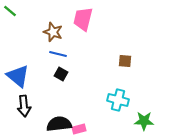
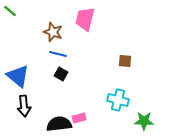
pink trapezoid: moved 2 px right
pink rectangle: moved 11 px up
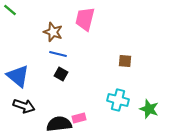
green line: moved 1 px up
black arrow: rotated 65 degrees counterclockwise
green star: moved 5 px right, 12 px up; rotated 18 degrees clockwise
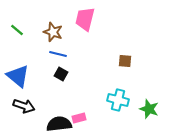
green line: moved 7 px right, 20 px down
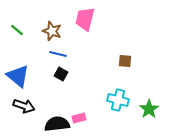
brown star: moved 1 px left, 1 px up
green star: rotated 18 degrees clockwise
black semicircle: moved 2 px left
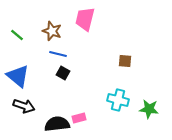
green line: moved 5 px down
black square: moved 2 px right, 1 px up
green star: rotated 30 degrees counterclockwise
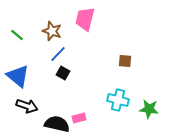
blue line: rotated 60 degrees counterclockwise
black arrow: moved 3 px right
black semicircle: rotated 20 degrees clockwise
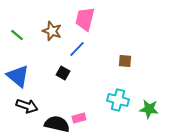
blue line: moved 19 px right, 5 px up
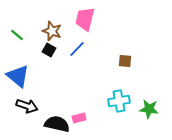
black square: moved 14 px left, 23 px up
cyan cross: moved 1 px right, 1 px down; rotated 25 degrees counterclockwise
